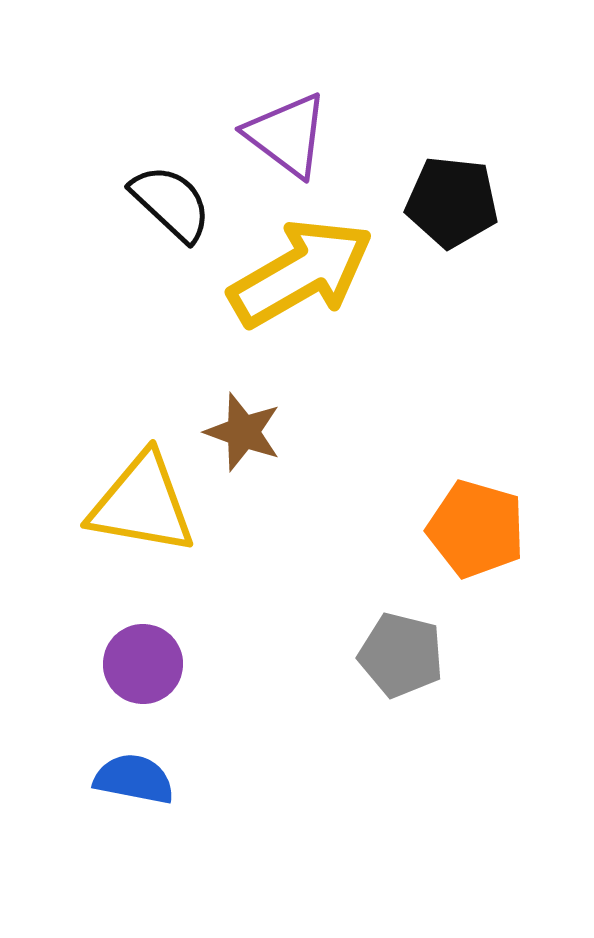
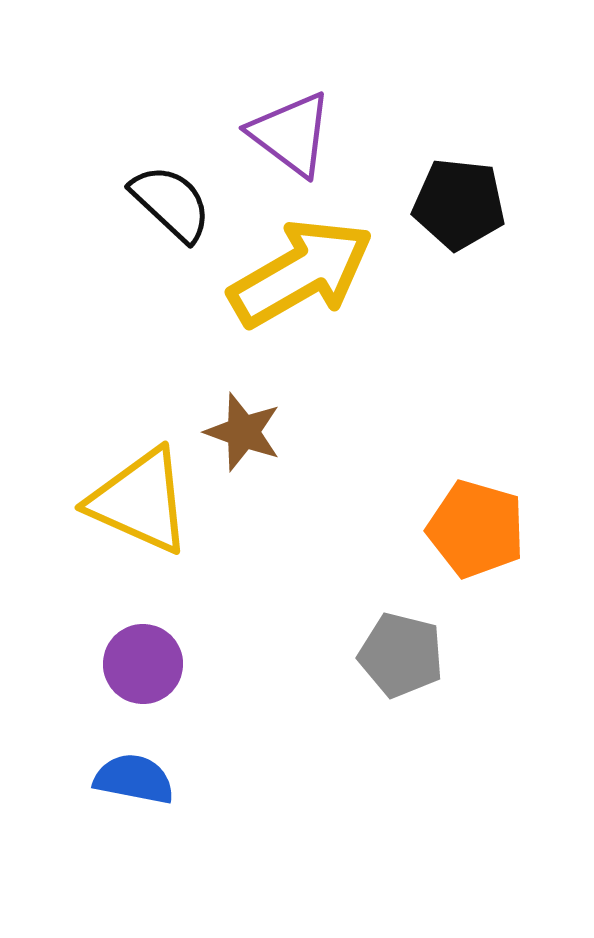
purple triangle: moved 4 px right, 1 px up
black pentagon: moved 7 px right, 2 px down
yellow triangle: moved 2 px left, 3 px up; rotated 14 degrees clockwise
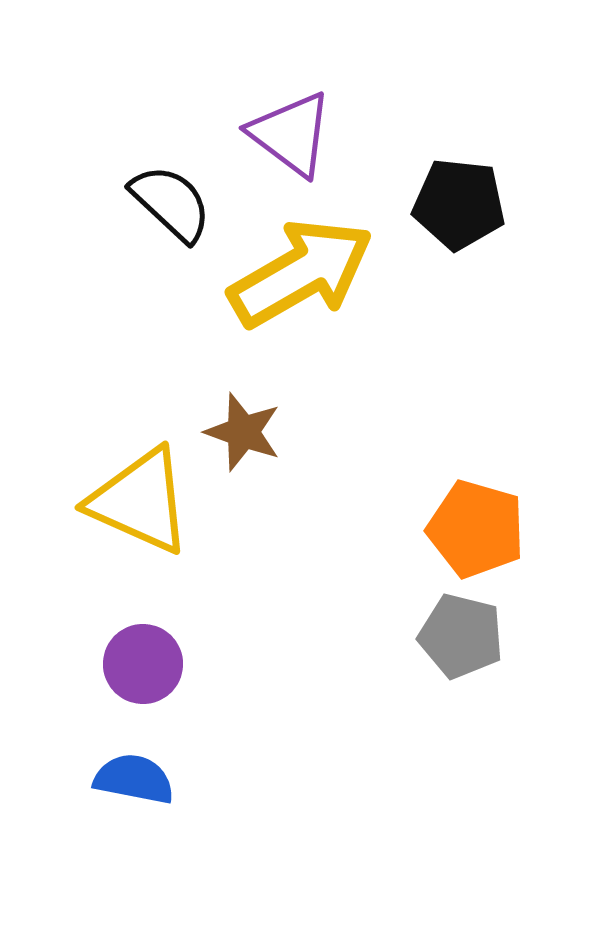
gray pentagon: moved 60 px right, 19 px up
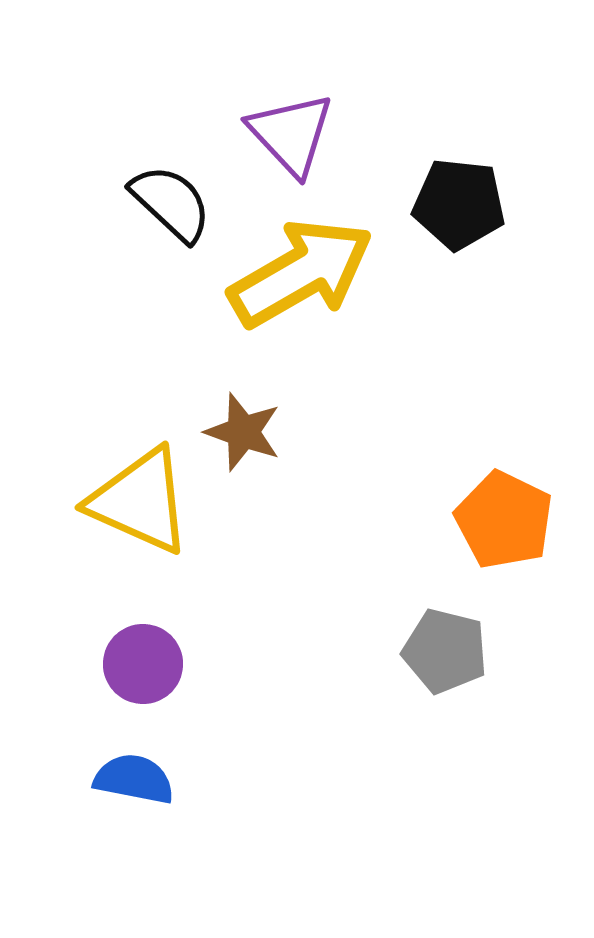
purple triangle: rotated 10 degrees clockwise
orange pentagon: moved 28 px right, 9 px up; rotated 10 degrees clockwise
gray pentagon: moved 16 px left, 15 px down
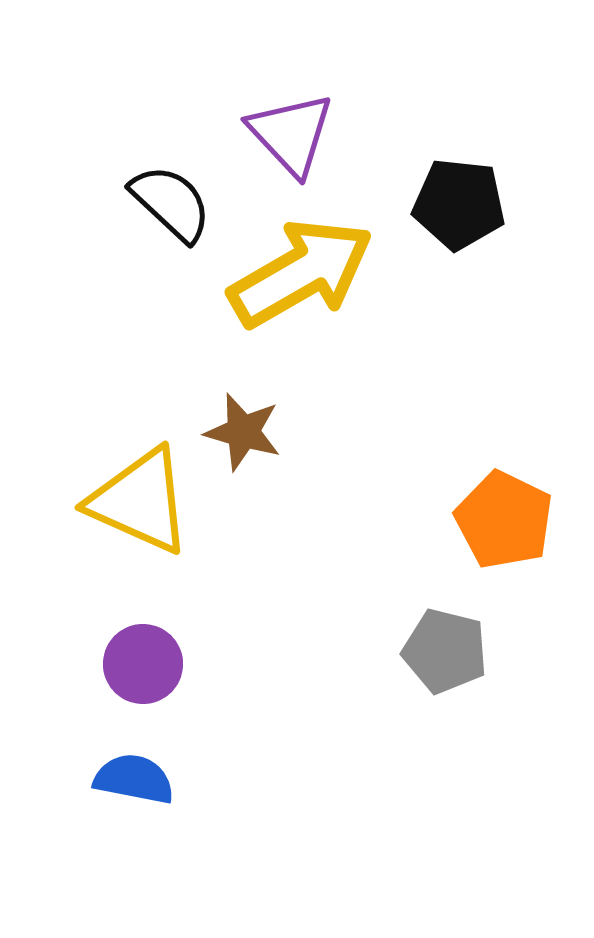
brown star: rotated 4 degrees counterclockwise
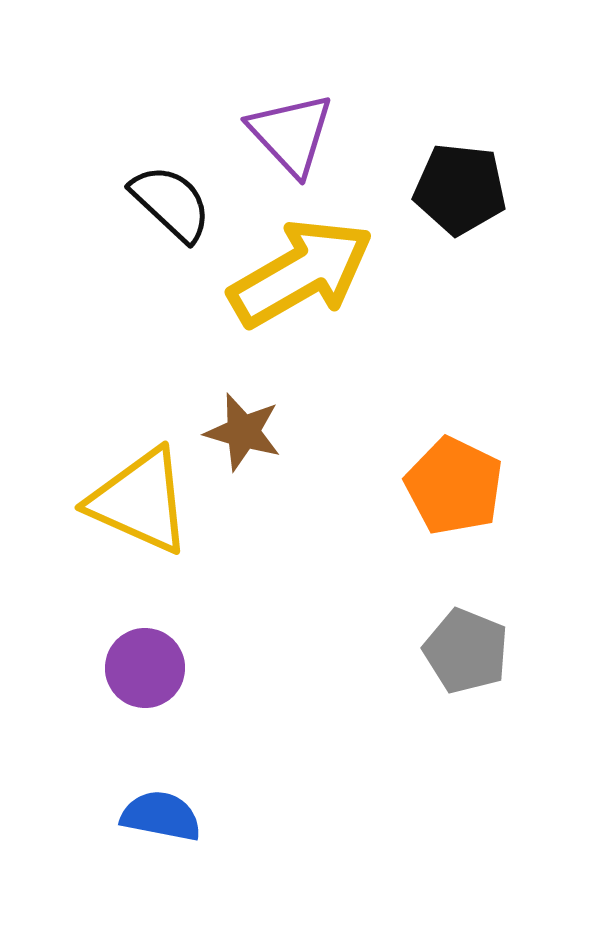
black pentagon: moved 1 px right, 15 px up
orange pentagon: moved 50 px left, 34 px up
gray pentagon: moved 21 px right; rotated 8 degrees clockwise
purple circle: moved 2 px right, 4 px down
blue semicircle: moved 27 px right, 37 px down
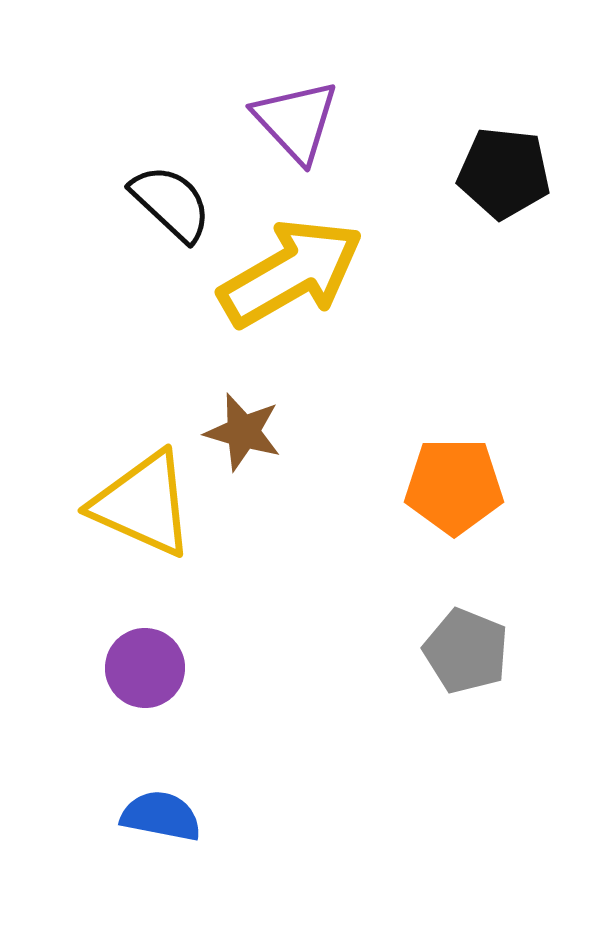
purple triangle: moved 5 px right, 13 px up
black pentagon: moved 44 px right, 16 px up
yellow arrow: moved 10 px left
orange pentagon: rotated 26 degrees counterclockwise
yellow triangle: moved 3 px right, 3 px down
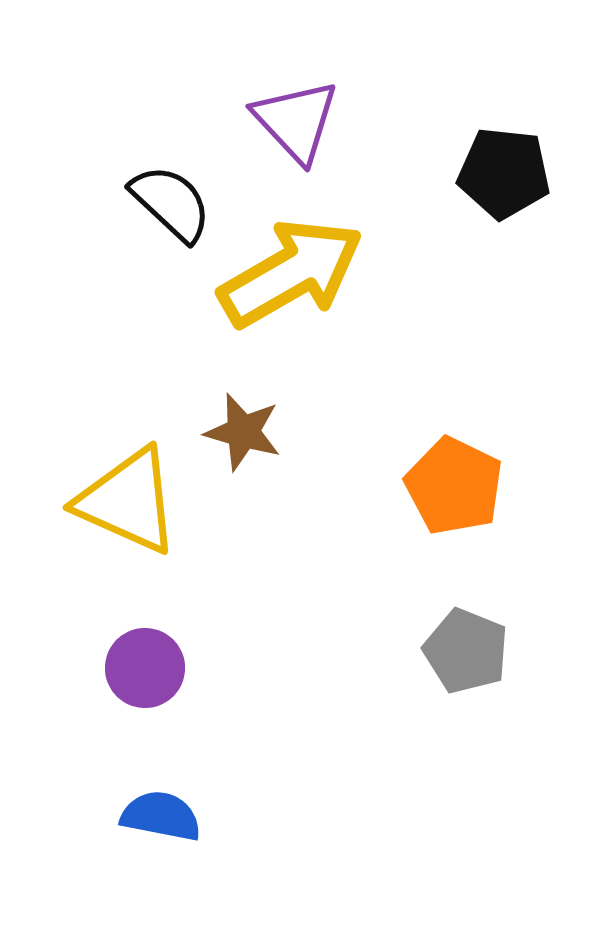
orange pentagon: rotated 26 degrees clockwise
yellow triangle: moved 15 px left, 3 px up
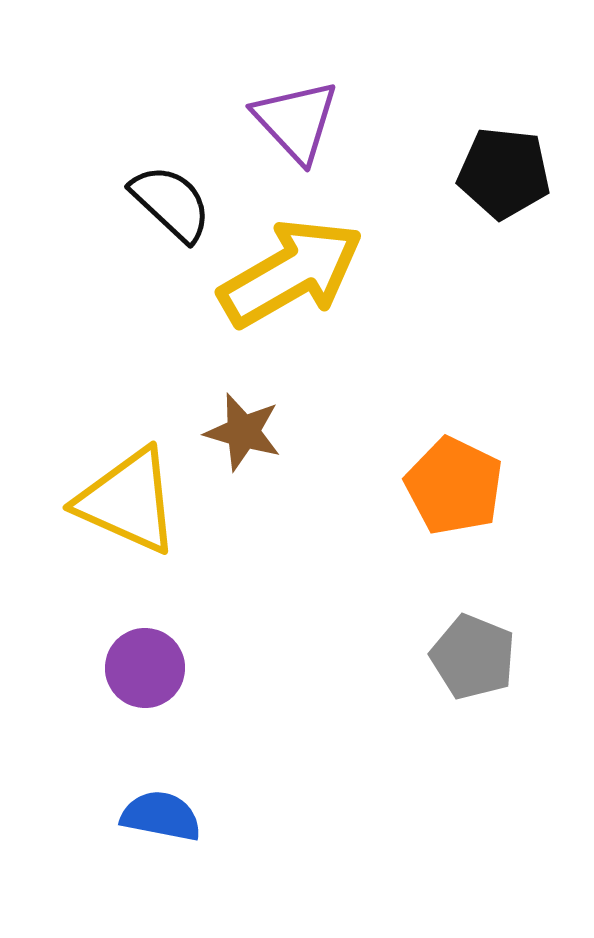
gray pentagon: moved 7 px right, 6 px down
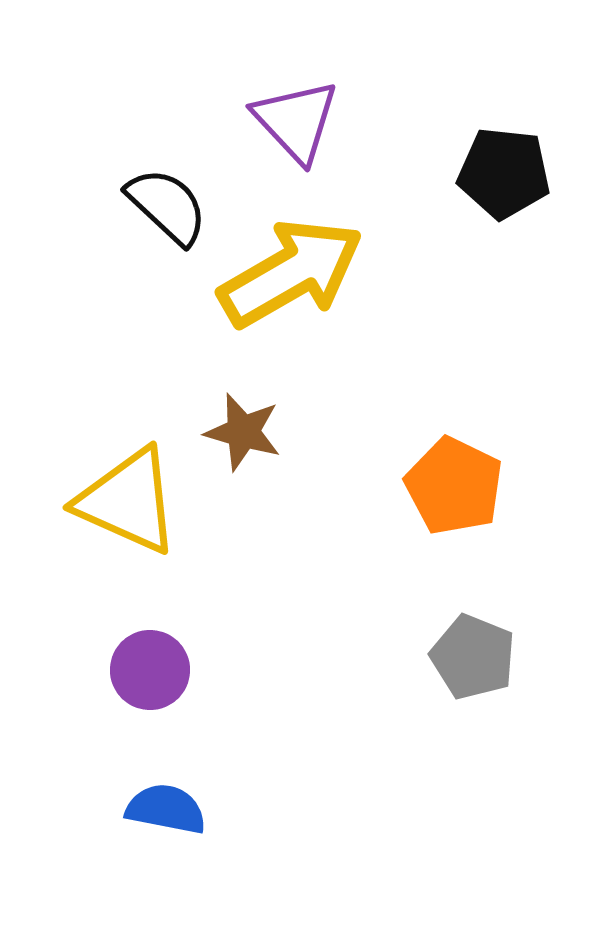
black semicircle: moved 4 px left, 3 px down
purple circle: moved 5 px right, 2 px down
blue semicircle: moved 5 px right, 7 px up
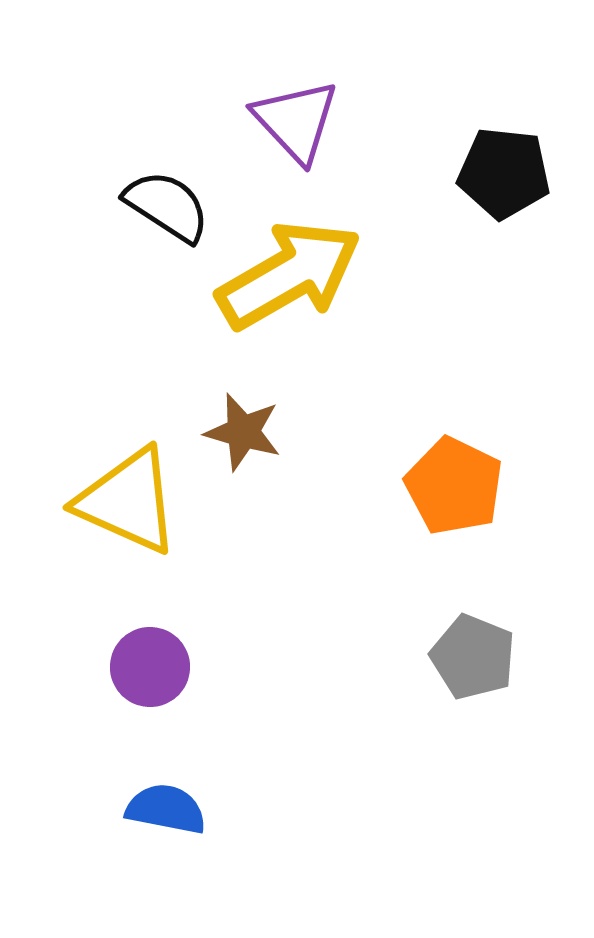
black semicircle: rotated 10 degrees counterclockwise
yellow arrow: moved 2 px left, 2 px down
purple circle: moved 3 px up
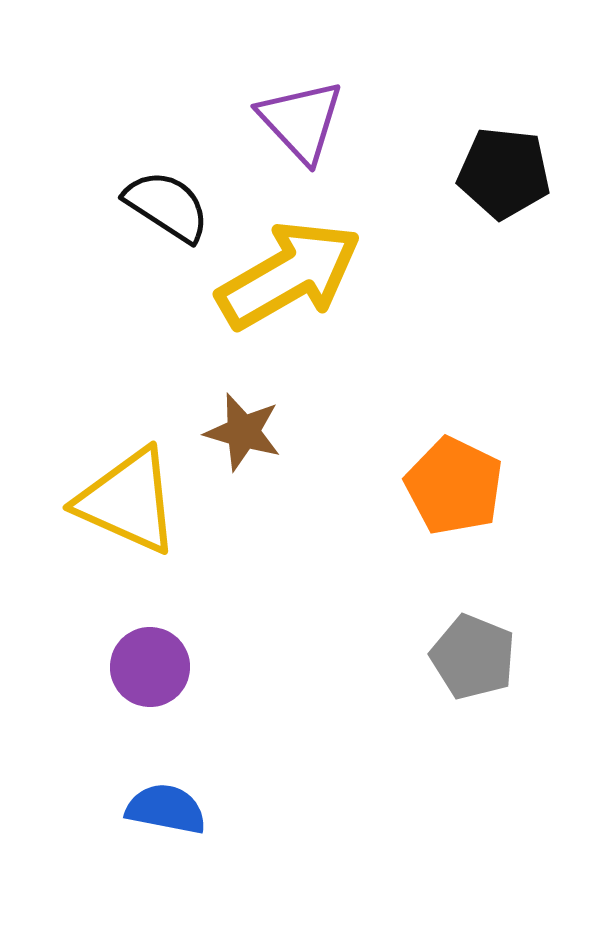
purple triangle: moved 5 px right
